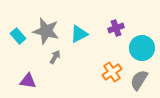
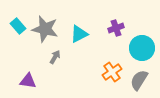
gray star: moved 1 px left, 2 px up
cyan rectangle: moved 10 px up
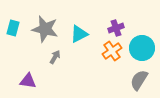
cyan rectangle: moved 5 px left, 2 px down; rotated 56 degrees clockwise
orange cross: moved 21 px up
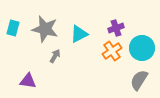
gray arrow: moved 1 px up
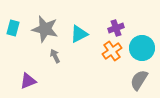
gray arrow: rotated 56 degrees counterclockwise
purple triangle: rotated 30 degrees counterclockwise
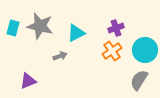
gray star: moved 5 px left, 3 px up
cyan triangle: moved 3 px left, 1 px up
cyan circle: moved 3 px right, 2 px down
gray arrow: moved 5 px right; rotated 96 degrees clockwise
